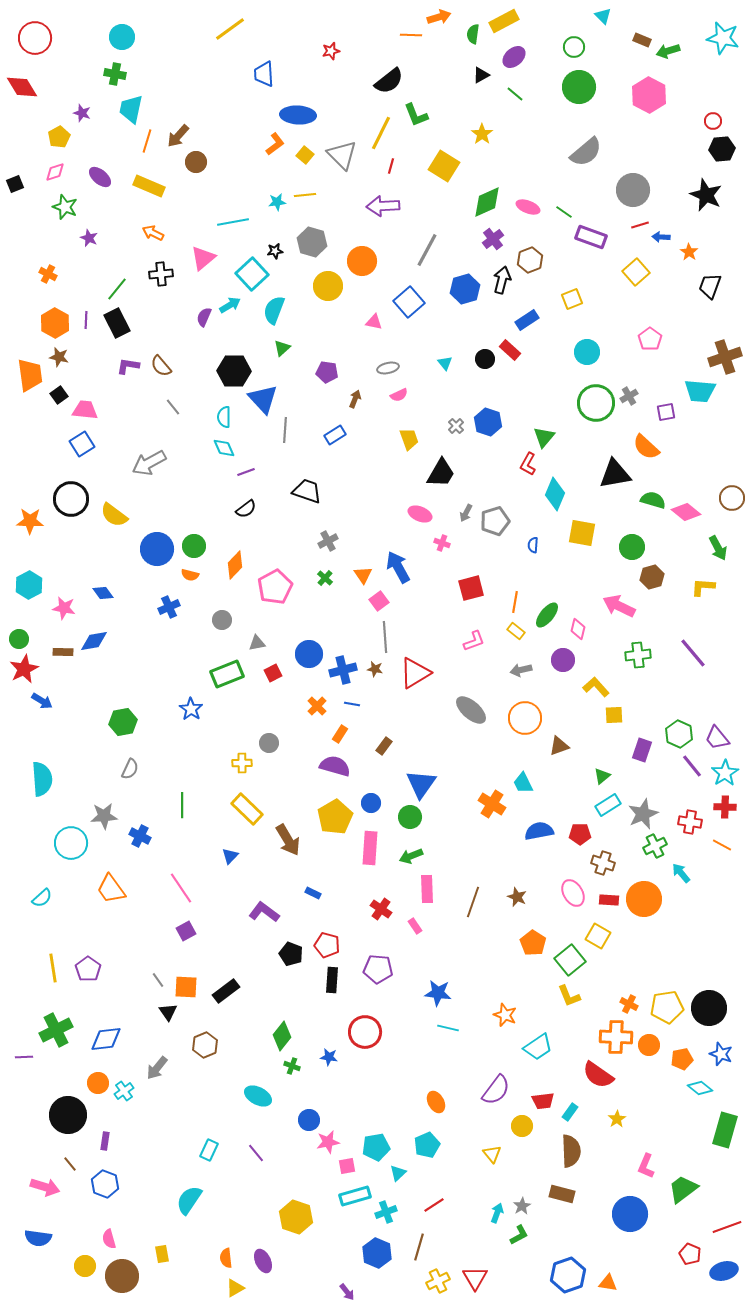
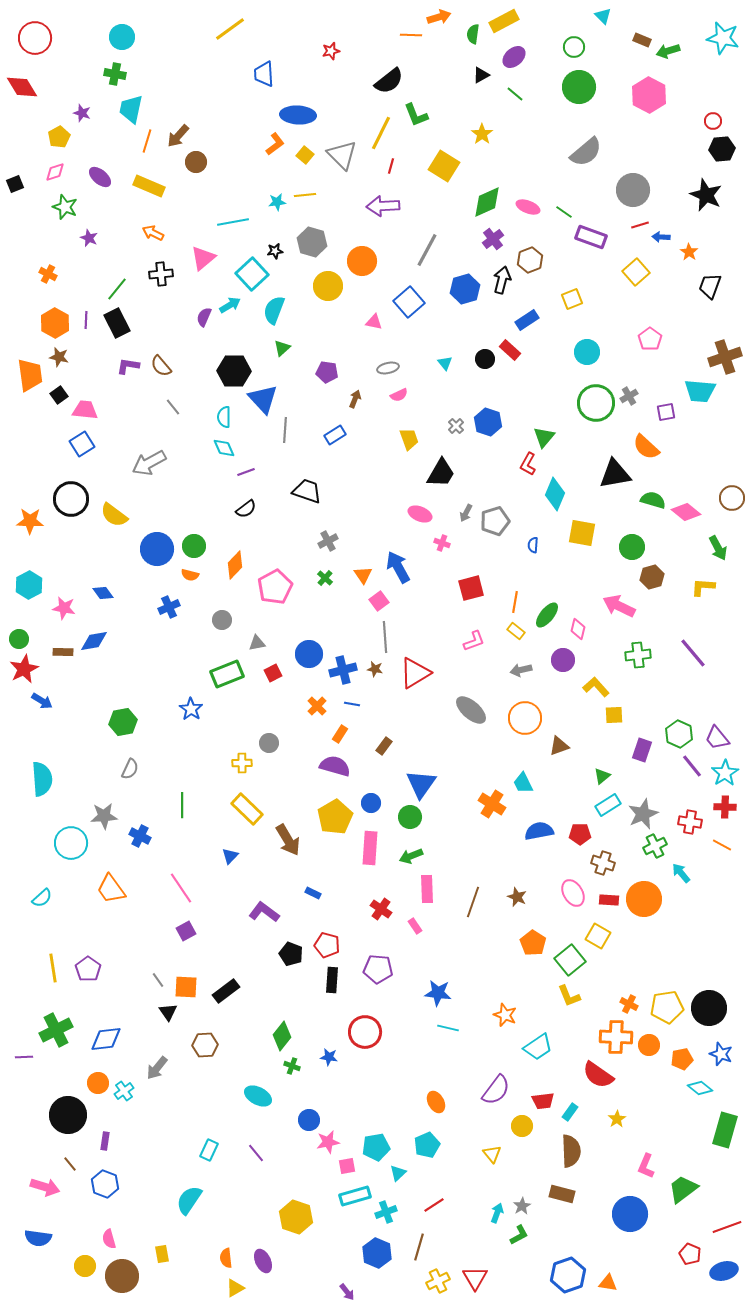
brown hexagon at (205, 1045): rotated 20 degrees clockwise
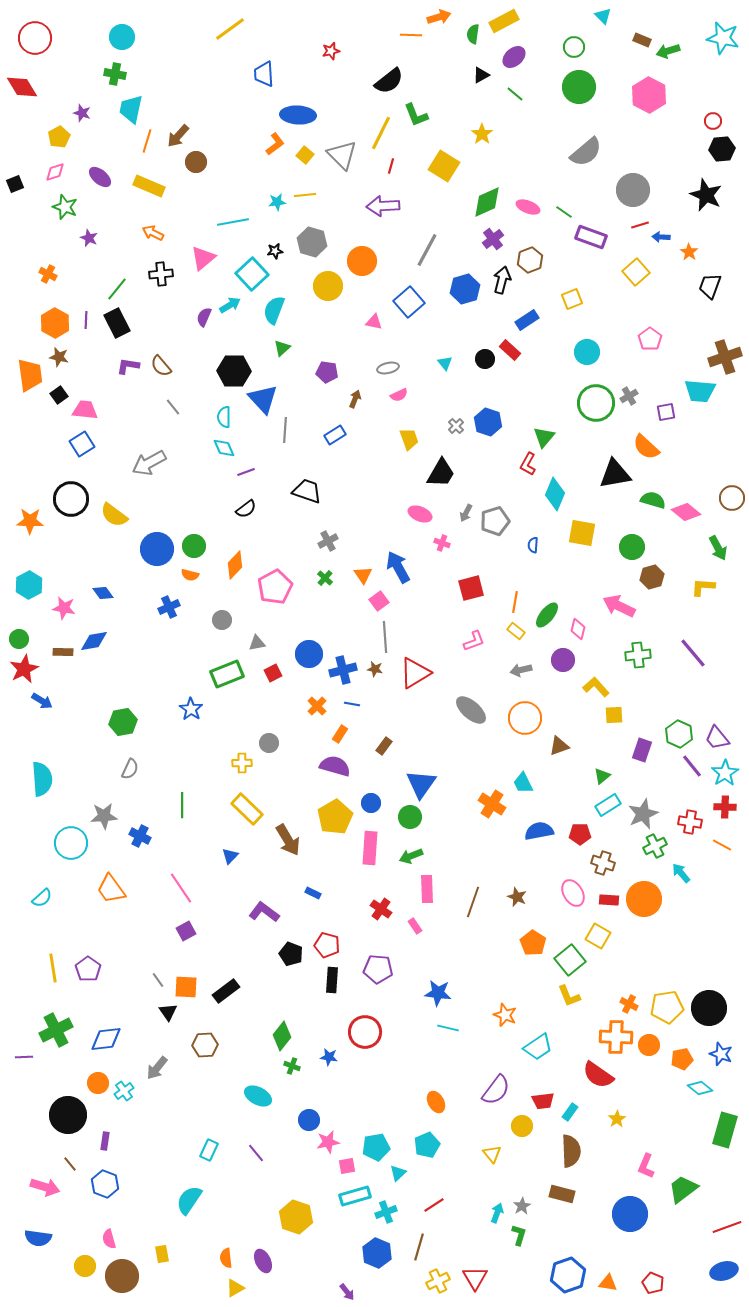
green L-shape at (519, 1235): rotated 45 degrees counterclockwise
red pentagon at (690, 1254): moved 37 px left, 29 px down
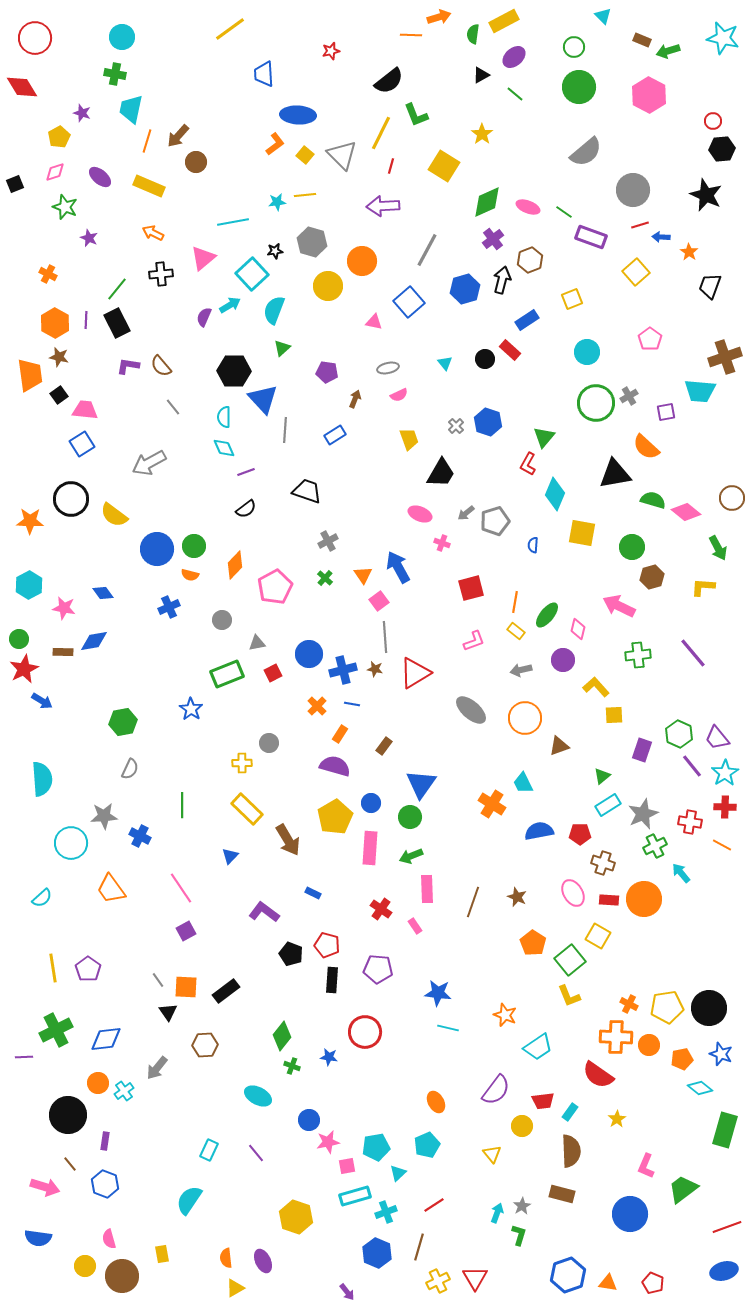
gray arrow at (466, 513): rotated 24 degrees clockwise
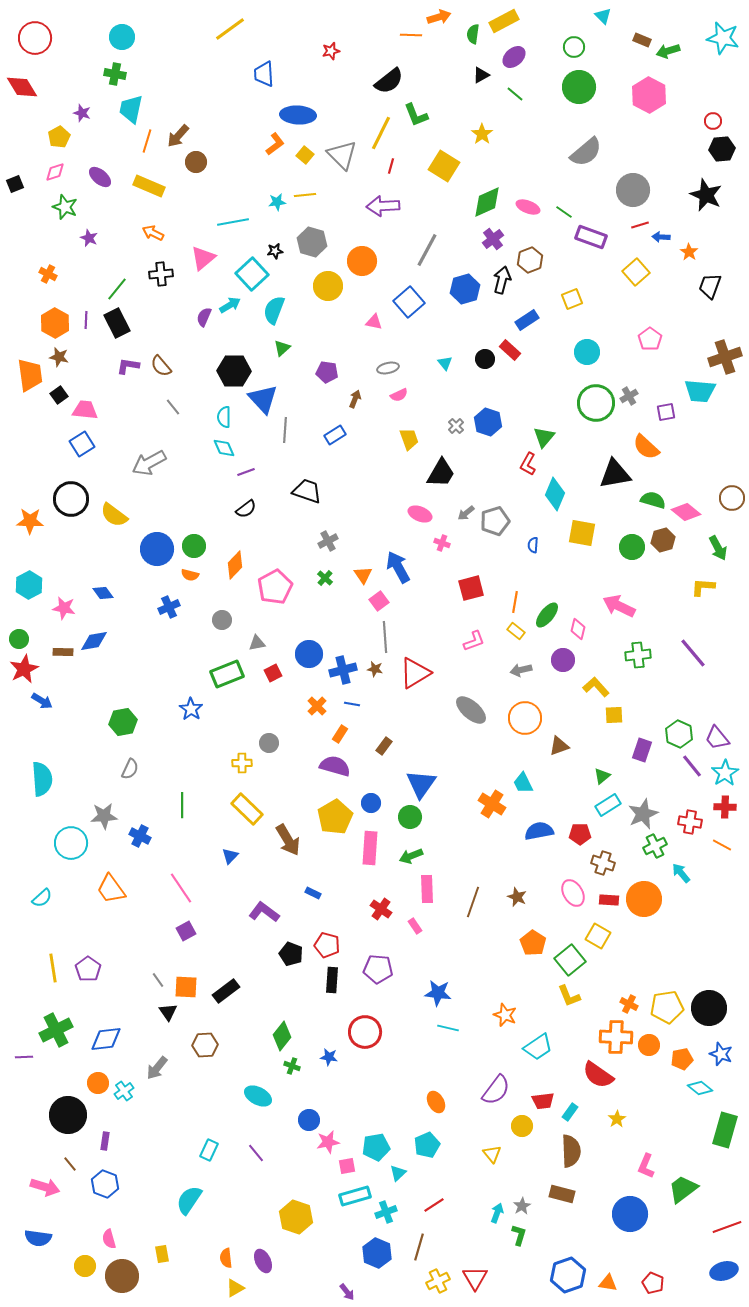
brown hexagon at (652, 577): moved 11 px right, 37 px up
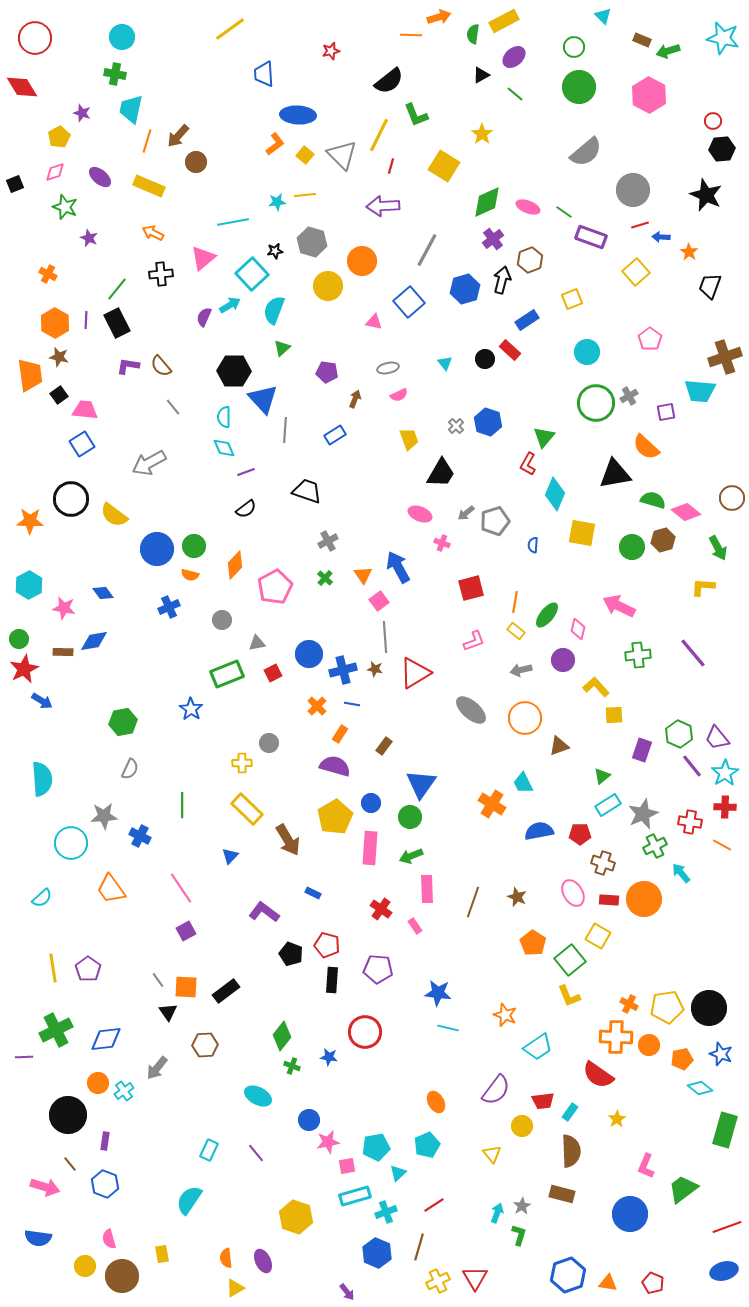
yellow line at (381, 133): moved 2 px left, 2 px down
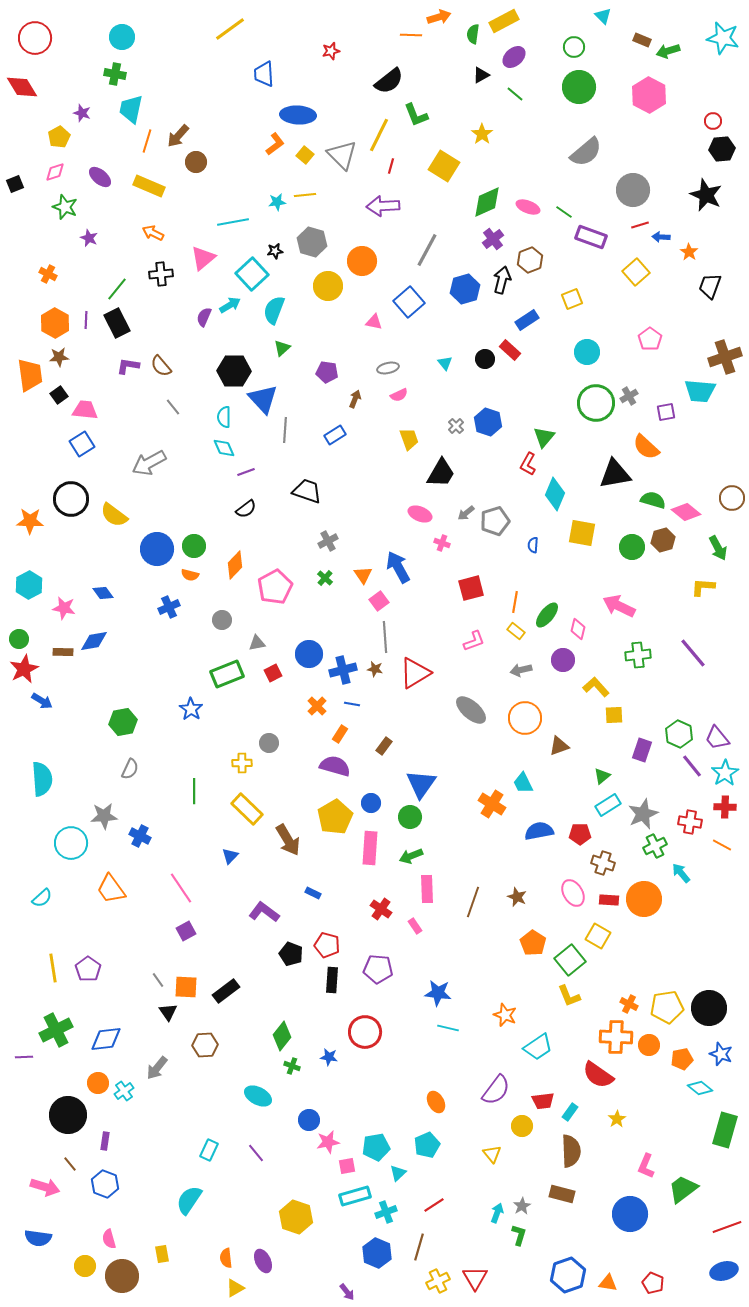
brown star at (59, 357): rotated 18 degrees counterclockwise
green line at (182, 805): moved 12 px right, 14 px up
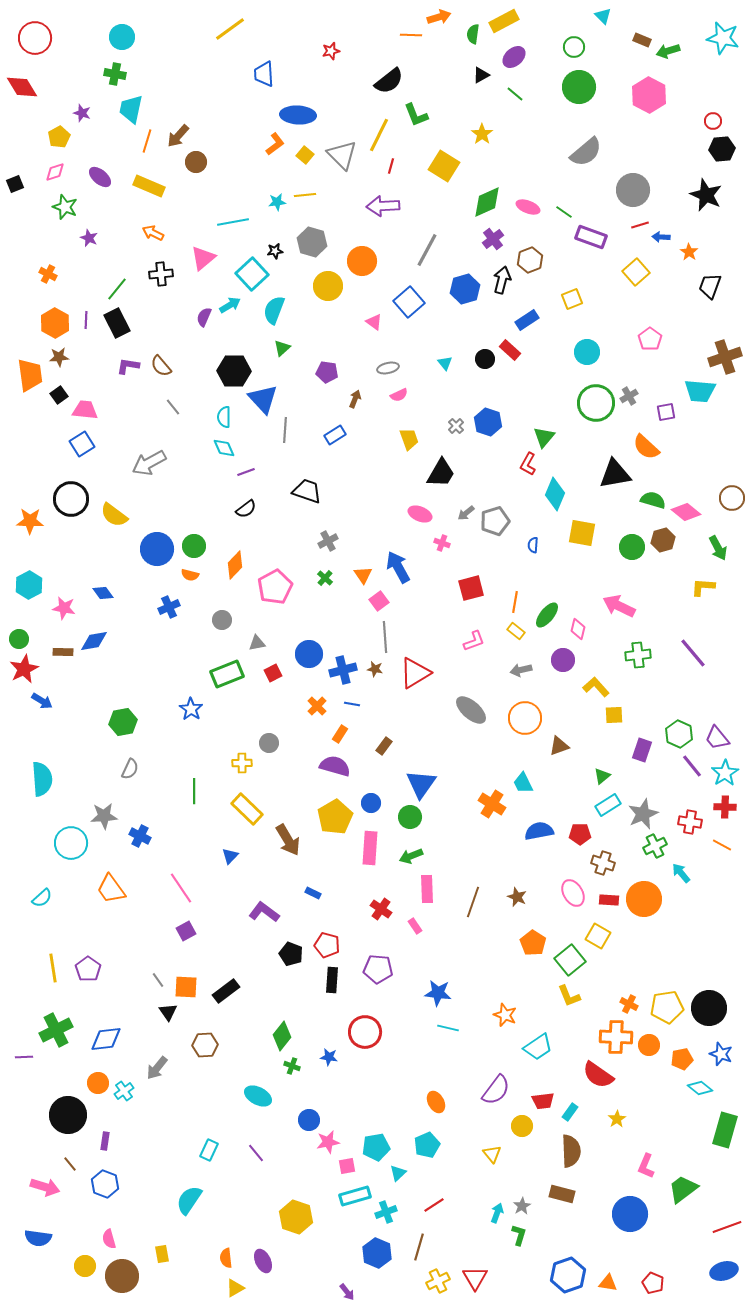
pink triangle at (374, 322): rotated 24 degrees clockwise
